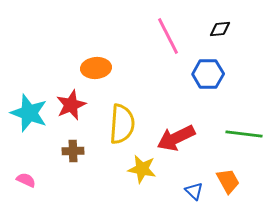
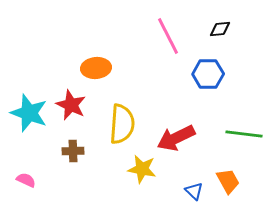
red star: rotated 24 degrees counterclockwise
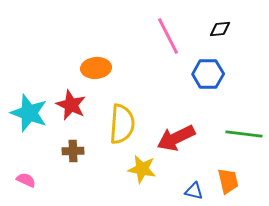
orange trapezoid: rotated 16 degrees clockwise
blue triangle: rotated 30 degrees counterclockwise
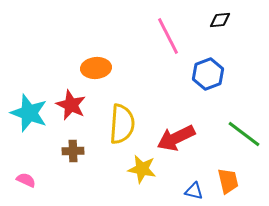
black diamond: moved 9 px up
blue hexagon: rotated 20 degrees counterclockwise
green line: rotated 30 degrees clockwise
